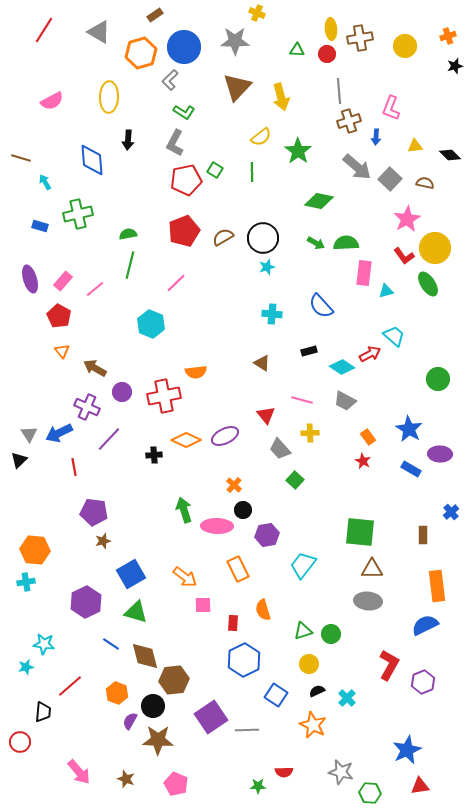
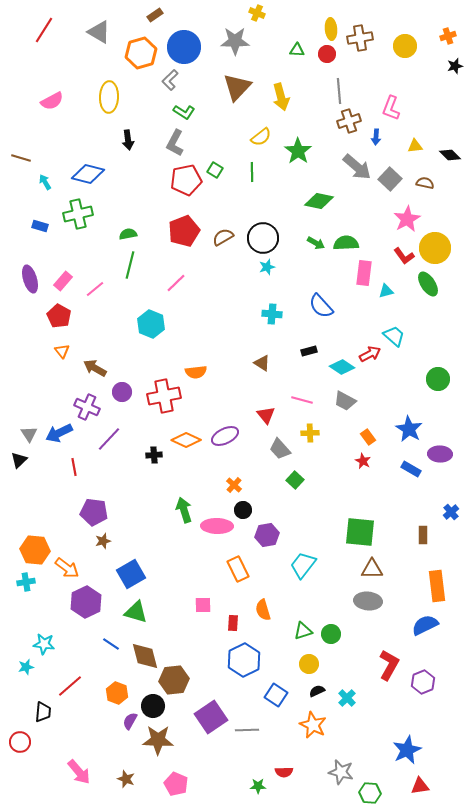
black arrow at (128, 140): rotated 12 degrees counterclockwise
blue diamond at (92, 160): moved 4 px left, 14 px down; rotated 72 degrees counterclockwise
orange arrow at (185, 577): moved 118 px left, 9 px up
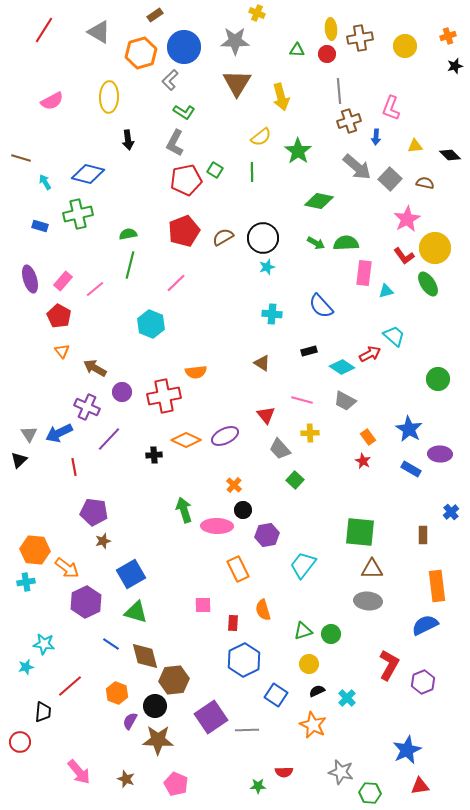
brown triangle at (237, 87): moved 4 px up; rotated 12 degrees counterclockwise
black circle at (153, 706): moved 2 px right
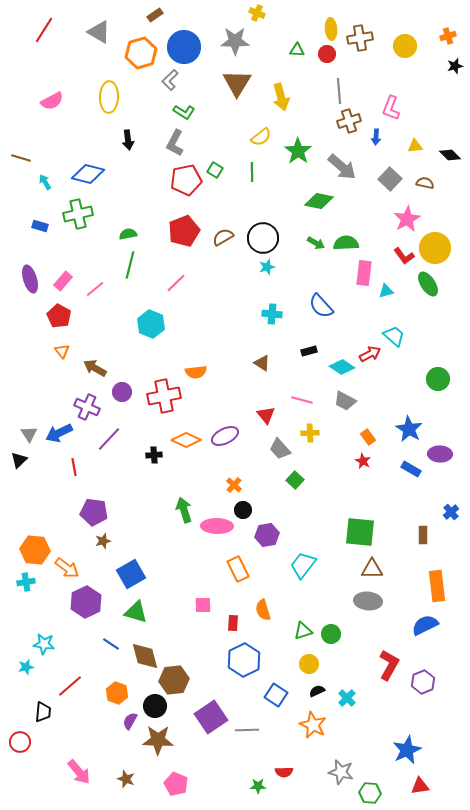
gray arrow at (357, 167): moved 15 px left
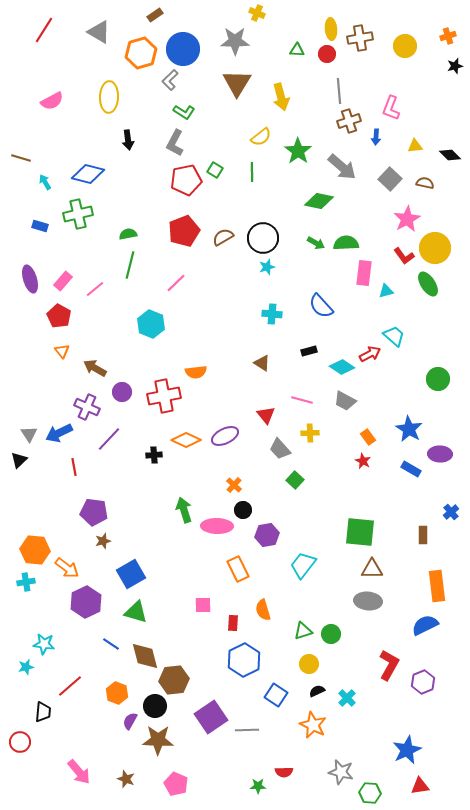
blue circle at (184, 47): moved 1 px left, 2 px down
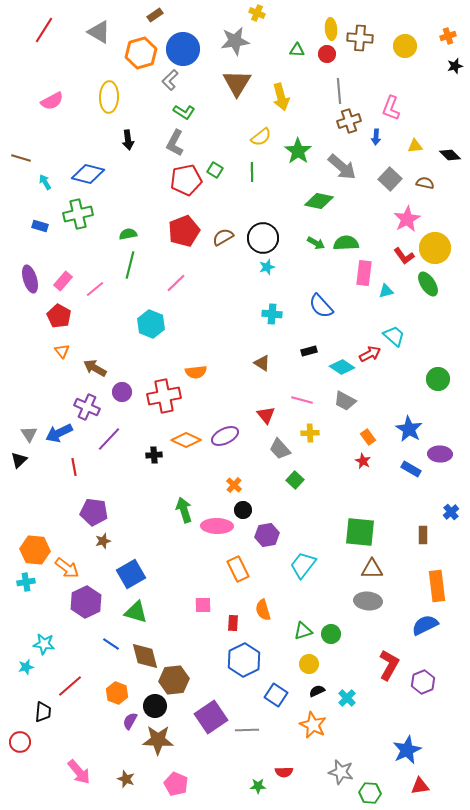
brown cross at (360, 38): rotated 15 degrees clockwise
gray star at (235, 41): rotated 8 degrees counterclockwise
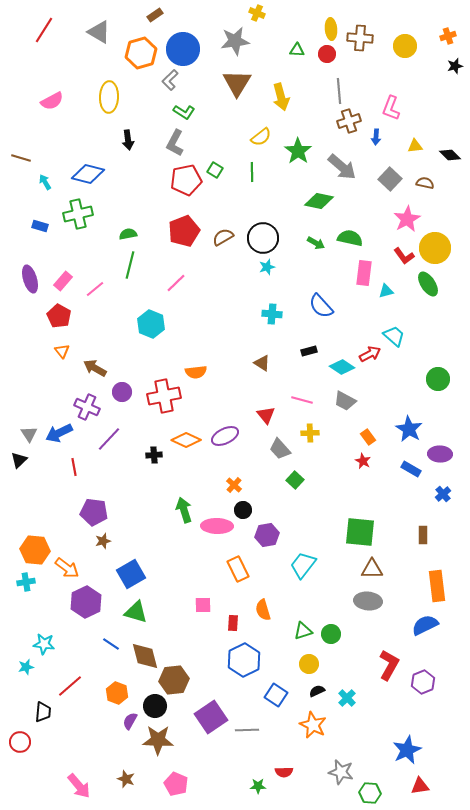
green semicircle at (346, 243): moved 4 px right, 5 px up; rotated 15 degrees clockwise
blue cross at (451, 512): moved 8 px left, 18 px up
pink arrow at (79, 772): moved 14 px down
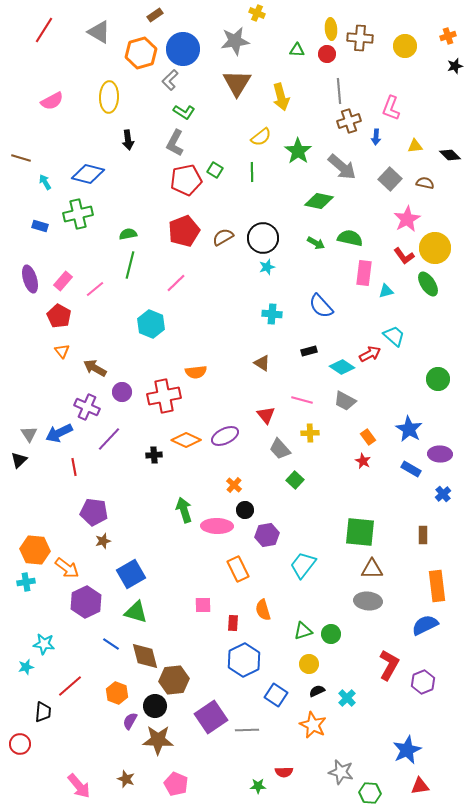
black circle at (243, 510): moved 2 px right
red circle at (20, 742): moved 2 px down
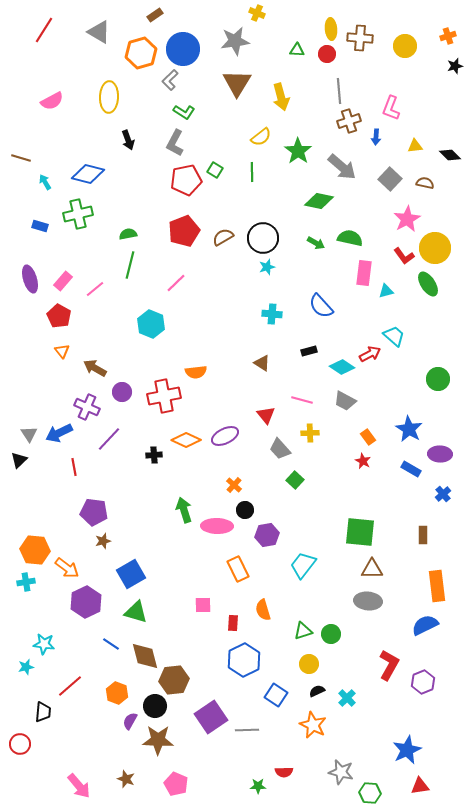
black arrow at (128, 140): rotated 12 degrees counterclockwise
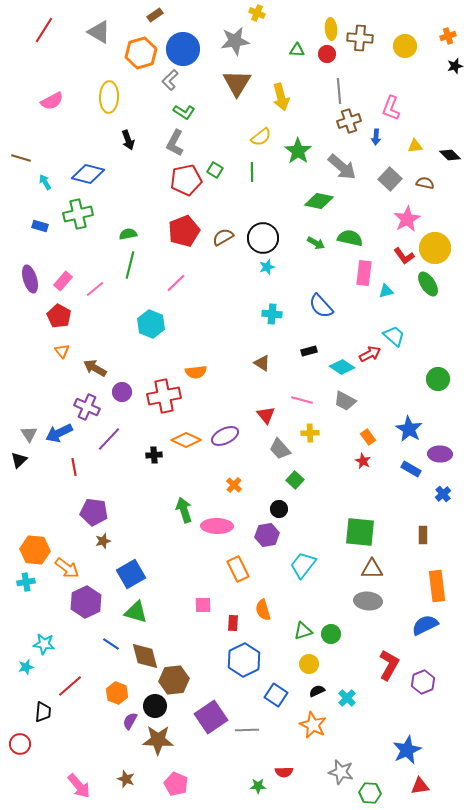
black circle at (245, 510): moved 34 px right, 1 px up
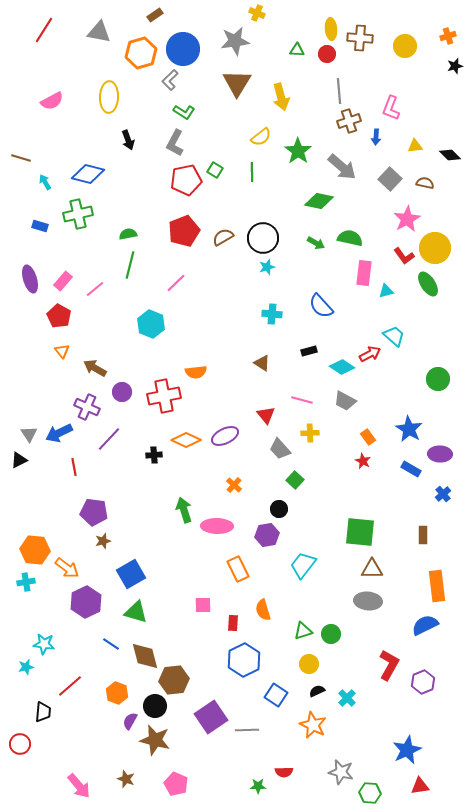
gray triangle at (99, 32): rotated 20 degrees counterclockwise
black triangle at (19, 460): rotated 18 degrees clockwise
brown star at (158, 740): moved 3 px left; rotated 12 degrees clockwise
